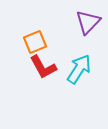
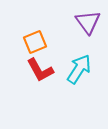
purple triangle: rotated 20 degrees counterclockwise
red L-shape: moved 3 px left, 3 px down
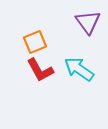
cyan arrow: rotated 88 degrees counterclockwise
